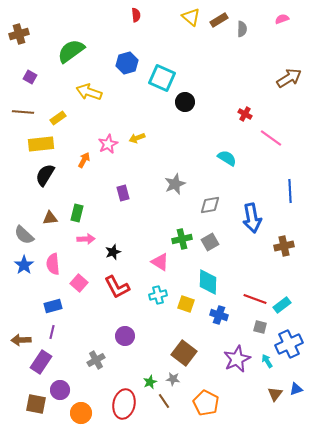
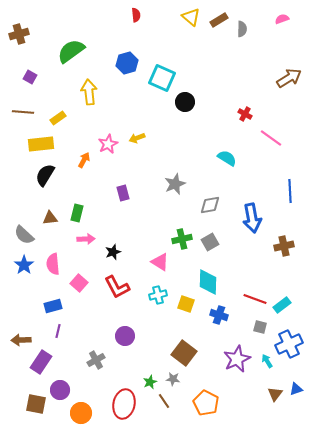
yellow arrow at (89, 92): rotated 65 degrees clockwise
purple line at (52, 332): moved 6 px right, 1 px up
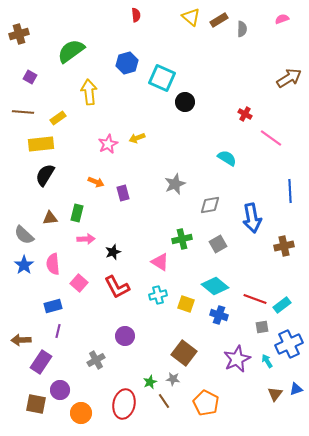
orange arrow at (84, 160): moved 12 px right, 22 px down; rotated 84 degrees clockwise
gray square at (210, 242): moved 8 px right, 2 px down
cyan diamond at (208, 282): moved 7 px right, 4 px down; rotated 52 degrees counterclockwise
gray square at (260, 327): moved 2 px right; rotated 24 degrees counterclockwise
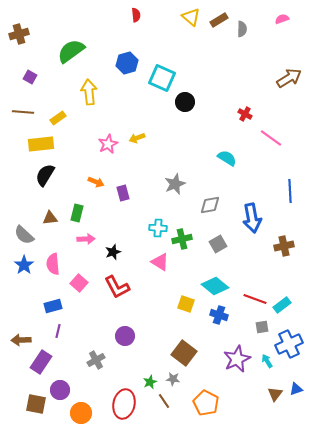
cyan cross at (158, 295): moved 67 px up; rotated 18 degrees clockwise
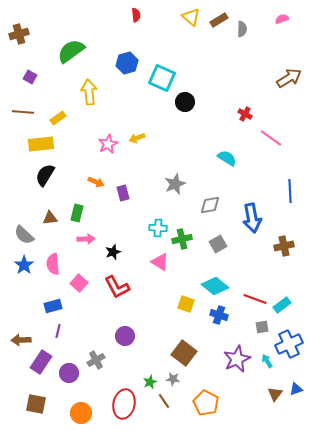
purple circle at (60, 390): moved 9 px right, 17 px up
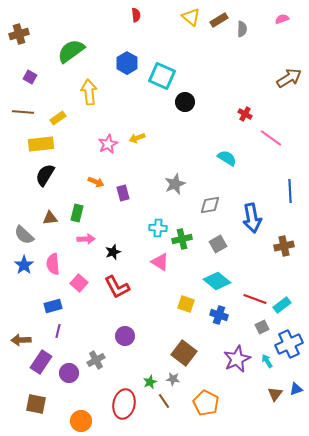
blue hexagon at (127, 63): rotated 15 degrees counterclockwise
cyan square at (162, 78): moved 2 px up
cyan diamond at (215, 286): moved 2 px right, 5 px up
gray square at (262, 327): rotated 16 degrees counterclockwise
orange circle at (81, 413): moved 8 px down
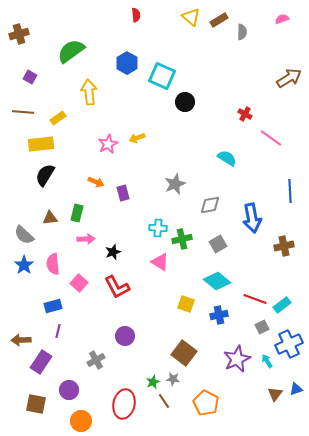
gray semicircle at (242, 29): moved 3 px down
blue cross at (219, 315): rotated 30 degrees counterclockwise
purple circle at (69, 373): moved 17 px down
green star at (150, 382): moved 3 px right
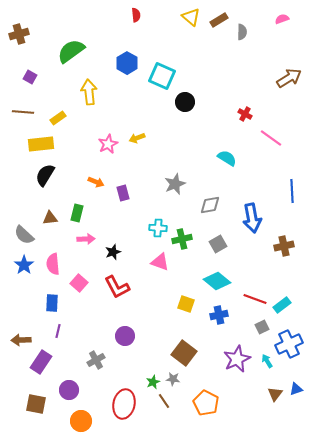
blue line at (290, 191): moved 2 px right
pink triangle at (160, 262): rotated 12 degrees counterclockwise
blue rectangle at (53, 306): moved 1 px left, 3 px up; rotated 72 degrees counterclockwise
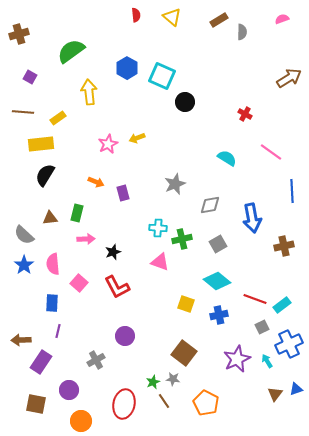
yellow triangle at (191, 17): moved 19 px left
blue hexagon at (127, 63): moved 5 px down
pink line at (271, 138): moved 14 px down
